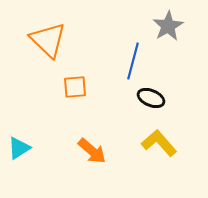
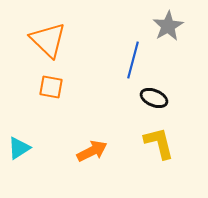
blue line: moved 1 px up
orange square: moved 24 px left; rotated 15 degrees clockwise
black ellipse: moved 3 px right
yellow L-shape: rotated 27 degrees clockwise
orange arrow: rotated 68 degrees counterclockwise
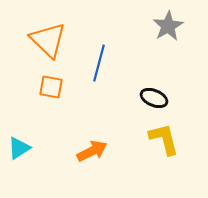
blue line: moved 34 px left, 3 px down
yellow L-shape: moved 5 px right, 4 px up
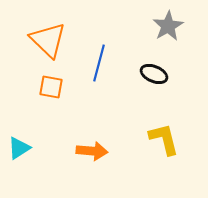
black ellipse: moved 24 px up
orange arrow: rotated 32 degrees clockwise
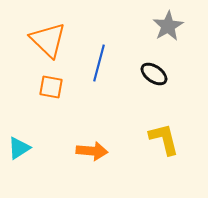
black ellipse: rotated 12 degrees clockwise
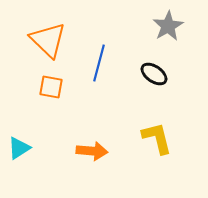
yellow L-shape: moved 7 px left, 1 px up
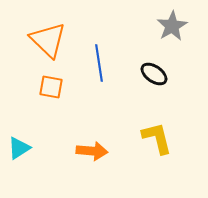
gray star: moved 4 px right
blue line: rotated 24 degrees counterclockwise
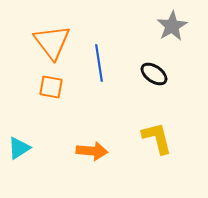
orange triangle: moved 4 px right, 2 px down; rotated 9 degrees clockwise
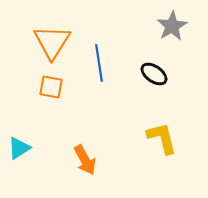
orange triangle: rotated 9 degrees clockwise
yellow L-shape: moved 5 px right
orange arrow: moved 7 px left, 9 px down; rotated 56 degrees clockwise
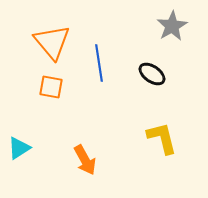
orange triangle: rotated 12 degrees counterclockwise
black ellipse: moved 2 px left
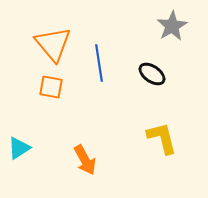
orange triangle: moved 1 px right, 2 px down
